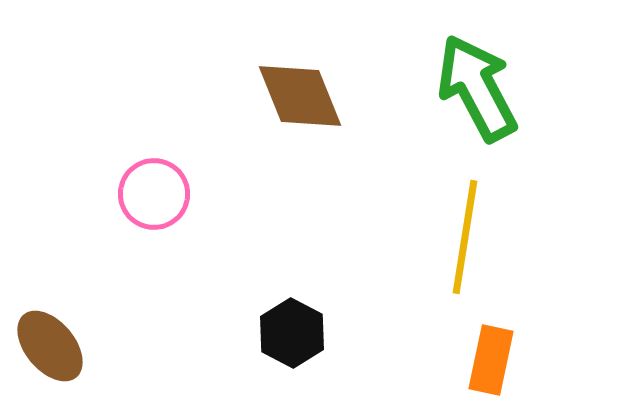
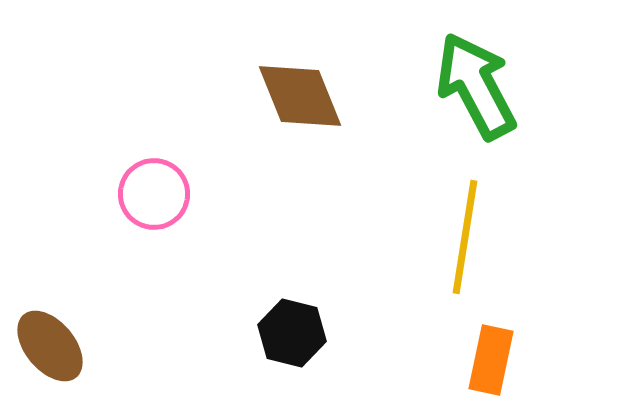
green arrow: moved 1 px left, 2 px up
black hexagon: rotated 14 degrees counterclockwise
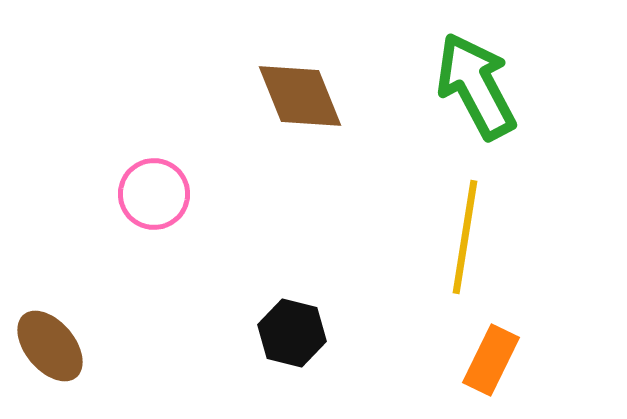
orange rectangle: rotated 14 degrees clockwise
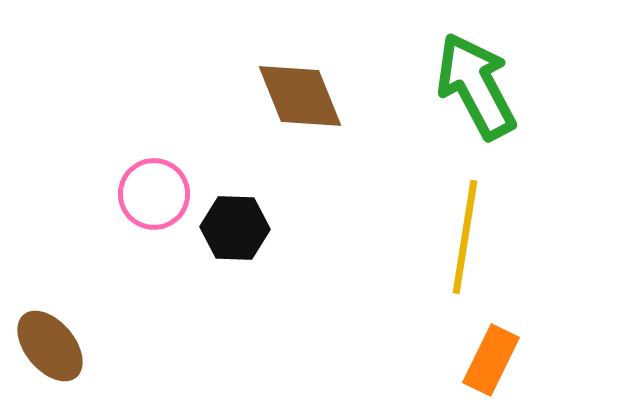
black hexagon: moved 57 px left, 105 px up; rotated 12 degrees counterclockwise
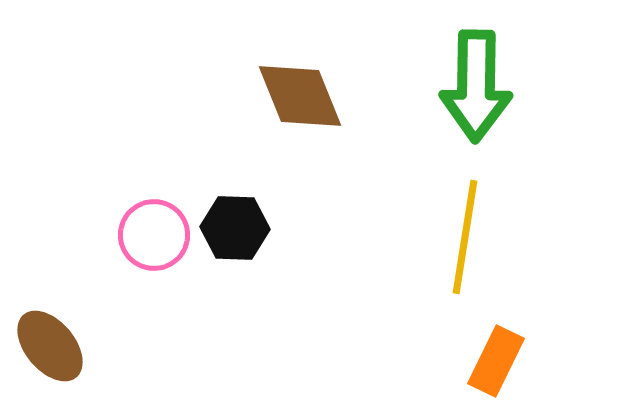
green arrow: rotated 151 degrees counterclockwise
pink circle: moved 41 px down
orange rectangle: moved 5 px right, 1 px down
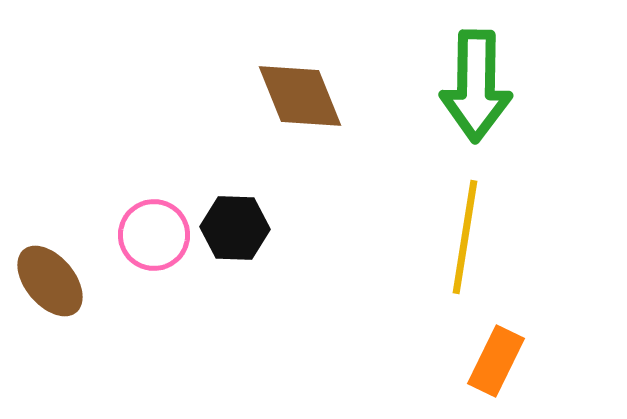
brown ellipse: moved 65 px up
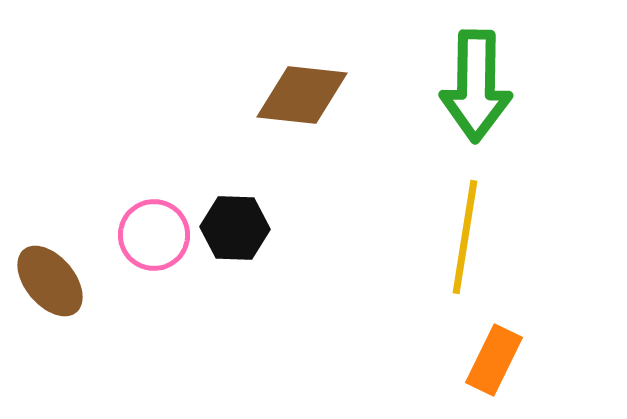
brown diamond: moved 2 px right, 1 px up; rotated 62 degrees counterclockwise
orange rectangle: moved 2 px left, 1 px up
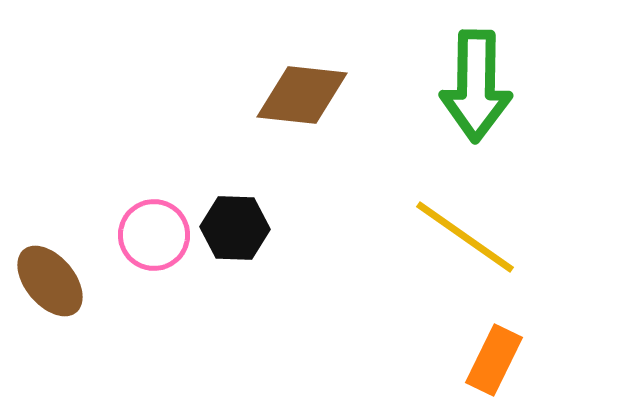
yellow line: rotated 64 degrees counterclockwise
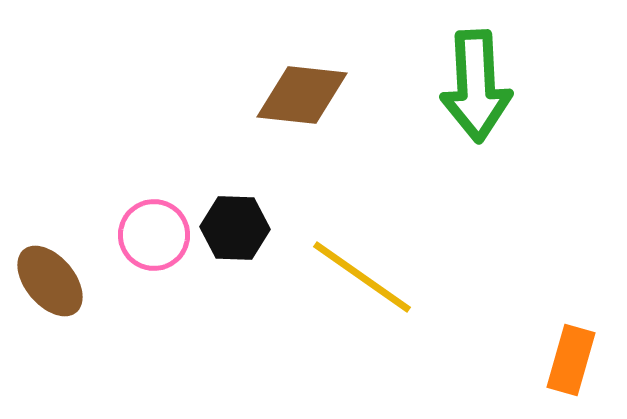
green arrow: rotated 4 degrees counterclockwise
yellow line: moved 103 px left, 40 px down
orange rectangle: moved 77 px right; rotated 10 degrees counterclockwise
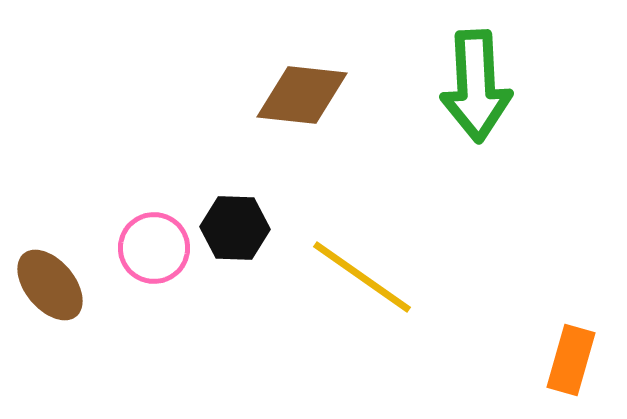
pink circle: moved 13 px down
brown ellipse: moved 4 px down
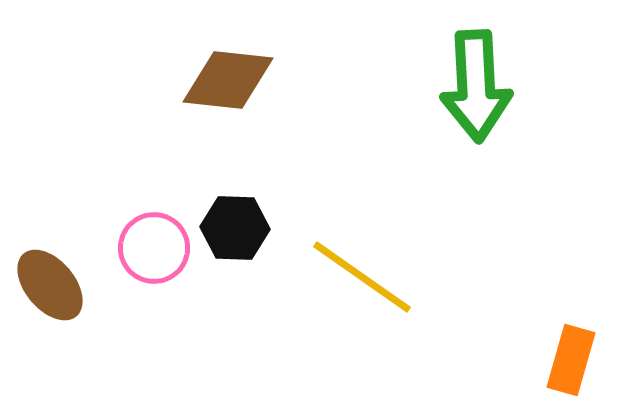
brown diamond: moved 74 px left, 15 px up
